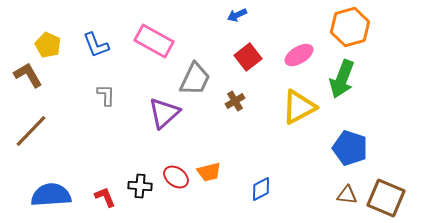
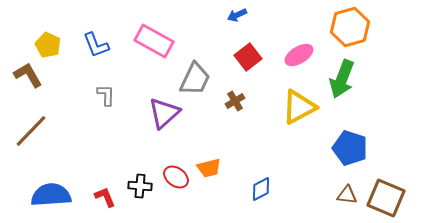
orange trapezoid: moved 4 px up
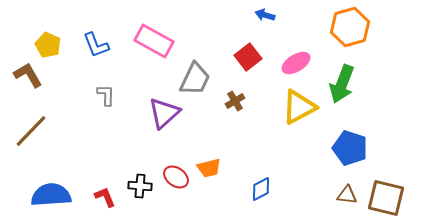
blue arrow: moved 28 px right; rotated 42 degrees clockwise
pink ellipse: moved 3 px left, 8 px down
green arrow: moved 5 px down
brown square: rotated 9 degrees counterclockwise
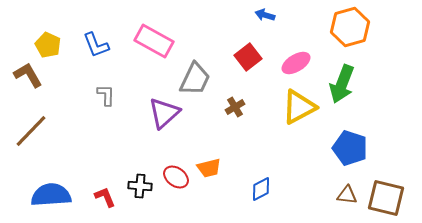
brown cross: moved 6 px down
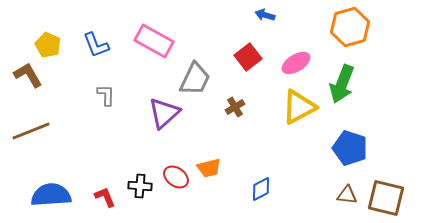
brown line: rotated 24 degrees clockwise
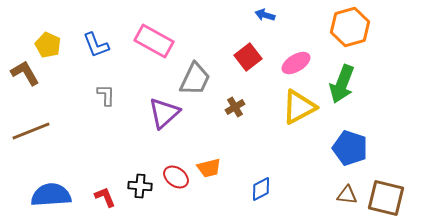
brown L-shape: moved 3 px left, 2 px up
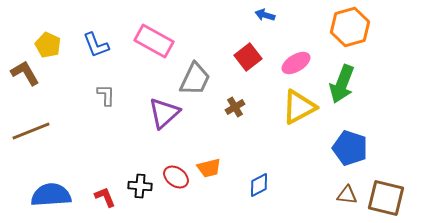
blue diamond: moved 2 px left, 4 px up
